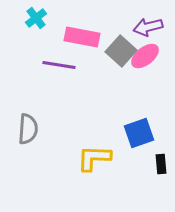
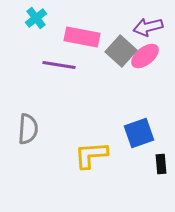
yellow L-shape: moved 3 px left, 3 px up; rotated 6 degrees counterclockwise
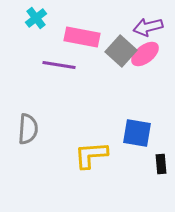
pink ellipse: moved 2 px up
blue square: moved 2 px left; rotated 28 degrees clockwise
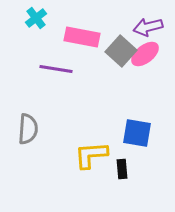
purple line: moved 3 px left, 4 px down
black rectangle: moved 39 px left, 5 px down
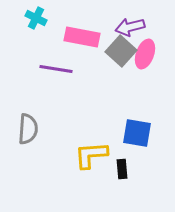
cyan cross: rotated 25 degrees counterclockwise
purple arrow: moved 18 px left
pink ellipse: rotated 32 degrees counterclockwise
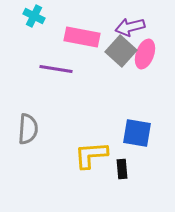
cyan cross: moved 2 px left, 2 px up
